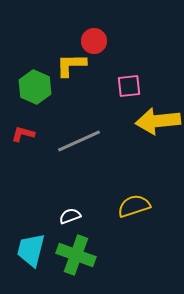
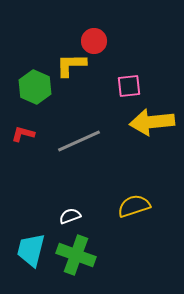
yellow arrow: moved 6 px left, 1 px down
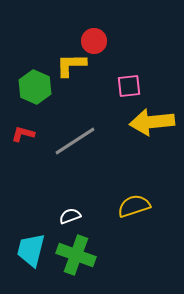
gray line: moved 4 px left; rotated 9 degrees counterclockwise
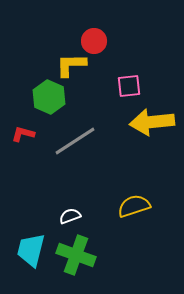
green hexagon: moved 14 px right, 10 px down
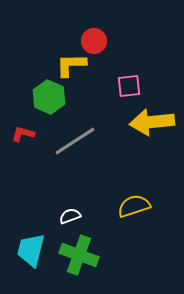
green cross: moved 3 px right
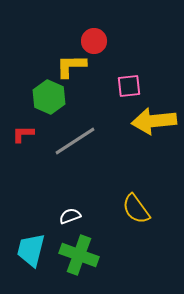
yellow L-shape: moved 1 px down
yellow arrow: moved 2 px right, 1 px up
red L-shape: rotated 15 degrees counterclockwise
yellow semicircle: moved 2 px right, 3 px down; rotated 108 degrees counterclockwise
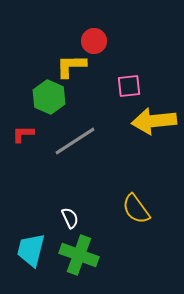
white semicircle: moved 2 px down; rotated 85 degrees clockwise
